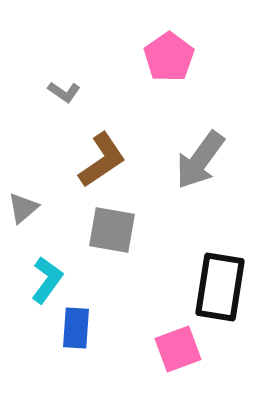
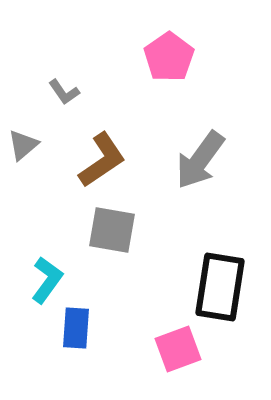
gray L-shape: rotated 20 degrees clockwise
gray triangle: moved 63 px up
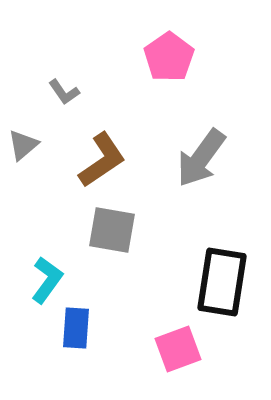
gray arrow: moved 1 px right, 2 px up
black rectangle: moved 2 px right, 5 px up
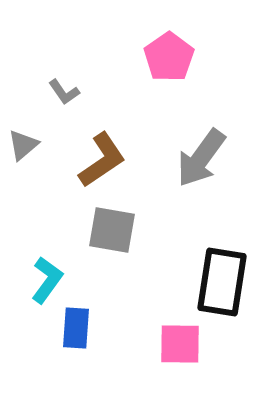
pink square: moved 2 px right, 5 px up; rotated 21 degrees clockwise
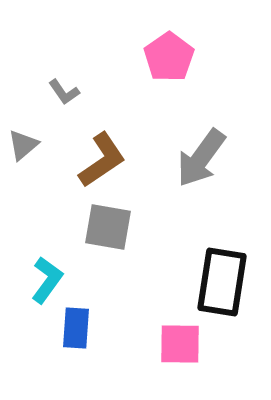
gray square: moved 4 px left, 3 px up
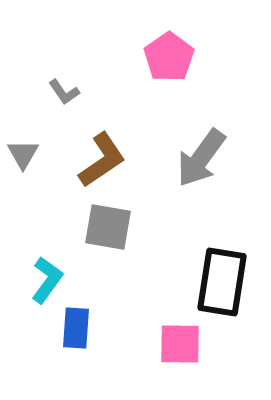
gray triangle: moved 9 px down; rotated 20 degrees counterclockwise
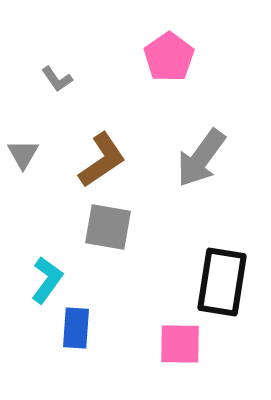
gray L-shape: moved 7 px left, 13 px up
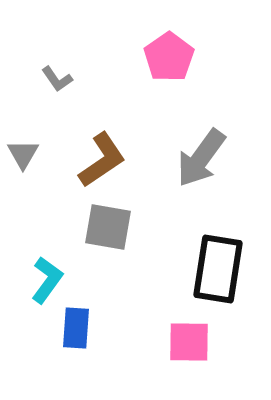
black rectangle: moved 4 px left, 13 px up
pink square: moved 9 px right, 2 px up
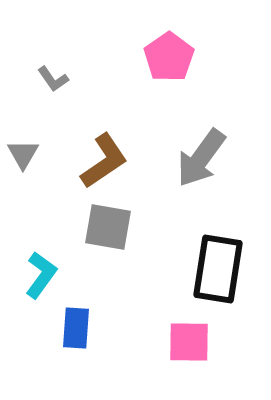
gray L-shape: moved 4 px left
brown L-shape: moved 2 px right, 1 px down
cyan L-shape: moved 6 px left, 5 px up
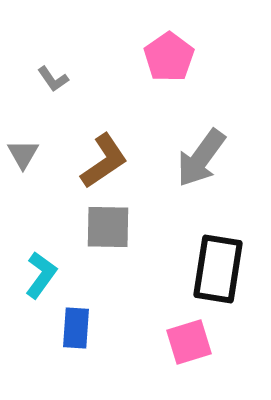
gray square: rotated 9 degrees counterclockwise
pink square: rotated 18 degrees counterclockwise
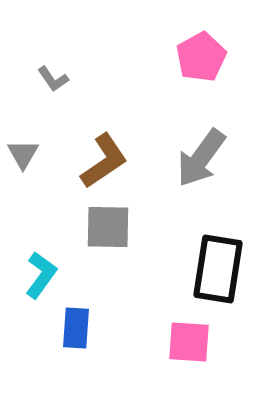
pink pentagon: moved 32 px right; rotated 6 degrees clockwise
pink square: rotated 21 degrees clockwise
